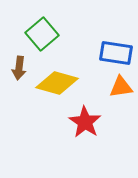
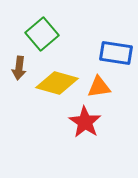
orange triangle: moved 22 px left
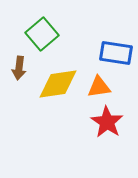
yellow diamond: moved 1 px right, 1 px down; rotated 24 degrees counterclockwise
red star: moved 22 px right
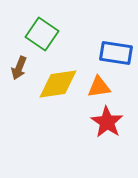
green square: rotated 16 degrees counterclockwise
brown arrow: rotated 15 degrees clockwise
